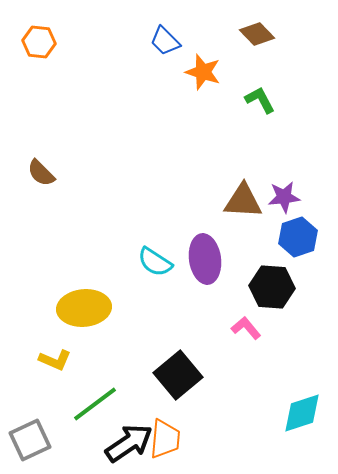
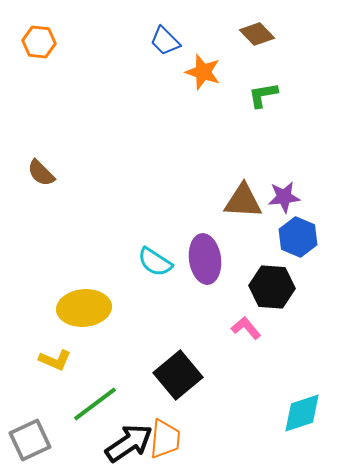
green L-shape: moved 3 px right, 5 px up; rotated 72 degrees counterclockwise
blue hexagon: rotated 18 degrees counterclockwise
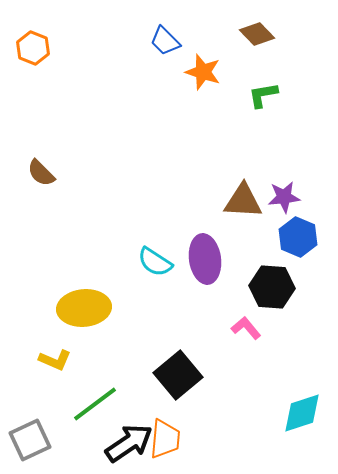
orange hexagon: moved 6 px left, 6 px down; rotated 16 degrees clockwise
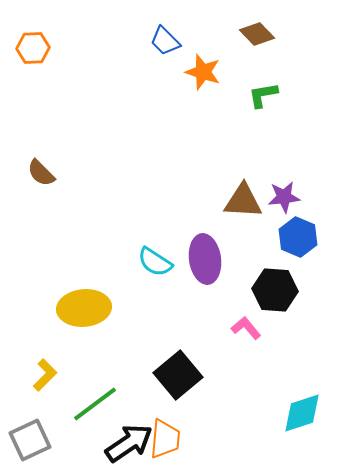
orange hexagon: rotated 24 degrees counterclockwise
black hexagon: moved 3 px right, 3 px down
yellow L-shape: moved 10 px left, 15 px down; rotated 68 degrees counterclockwise
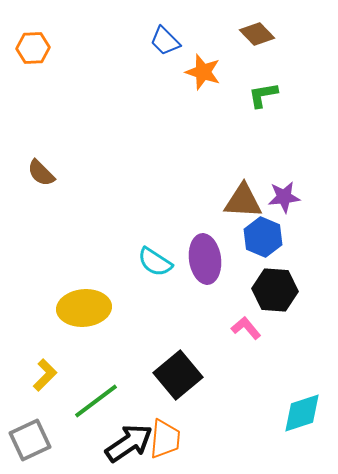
blue hexagon: moved 35 px left
green line: moved 1 px right, 3 px up
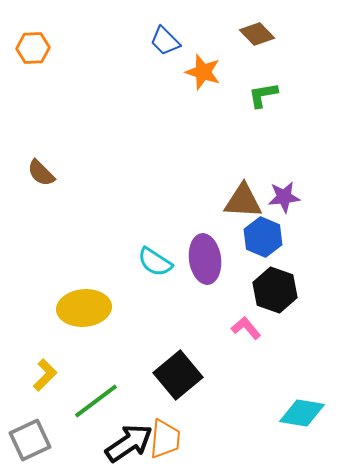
black hexagon: rotated 15 degrees clockwise
cyan diamond: rotated 27 degrees clockwise
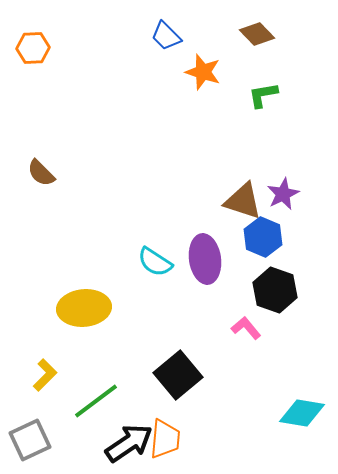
blue trapezoid: moved 1 px right, 5 px up
purple star: moved 1 px left, 3 px up; rotated 20 degrees counterclockwise
brown triangle: rotated 15 degrees clockwise
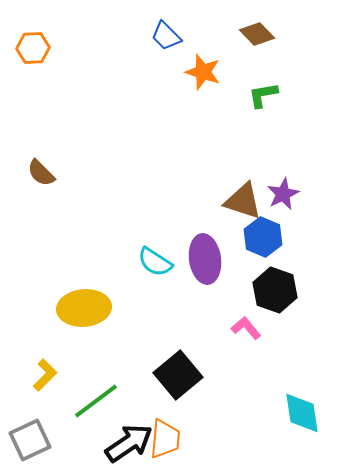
cyan diamond: rotated 72 degrees clockwise
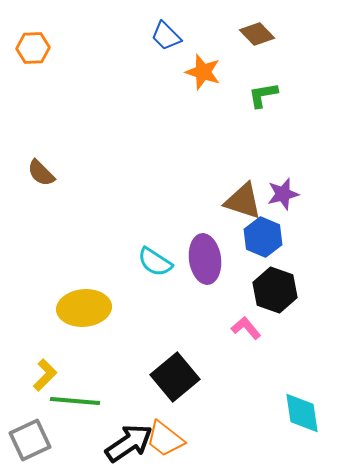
purple star: rotated 12 degrees clockwise
black square: moved 3 px left, 2 px down
green line: moved 21 px left; rotated 42 degrees clockwise
orange trapezoid: rotated 123 degrees clockwise
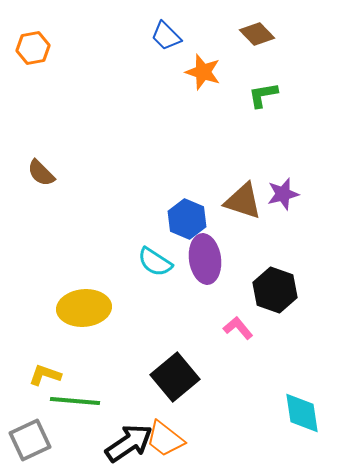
orange hexagon: rotated 8 degrees counterclockwise
blue hexagon: moved 76 px left, 18 px up
pink L-shape: moved 8 px left
yellow L-shape: rotated 116 degrees counterclockwise
